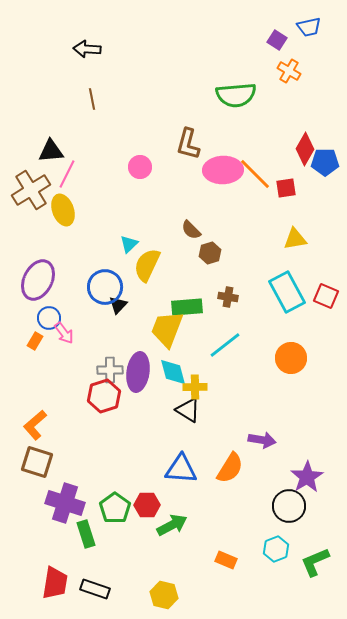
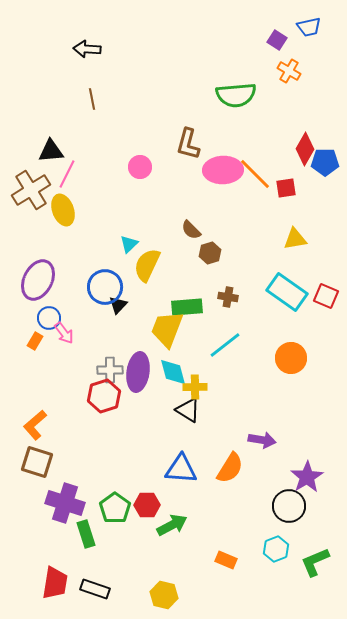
cyan rectangle at (287, 292): rotated 27 degrees counterclockwise
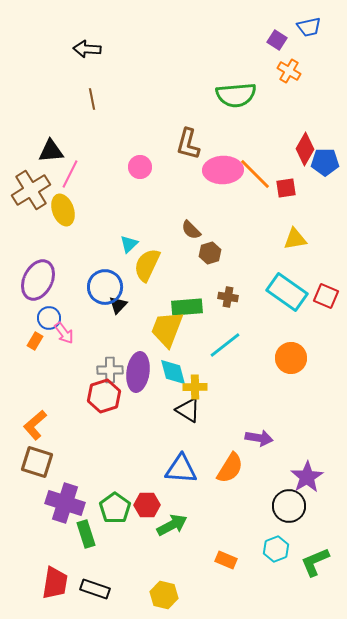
pink line at (67, 174): moved 3 px right
purple arrow at (262, 440): moved 3 px left, 2 px up
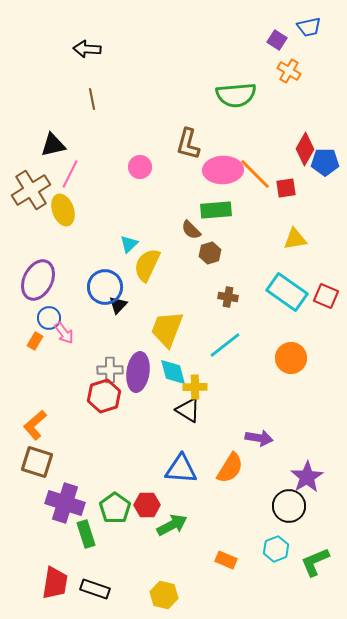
black triangle at (51, 151): moved 2 px right, 6 px up; rotated 8 degrees counterclockwise
green rectangle at (187, 307): moved 29 px right, 97 px up
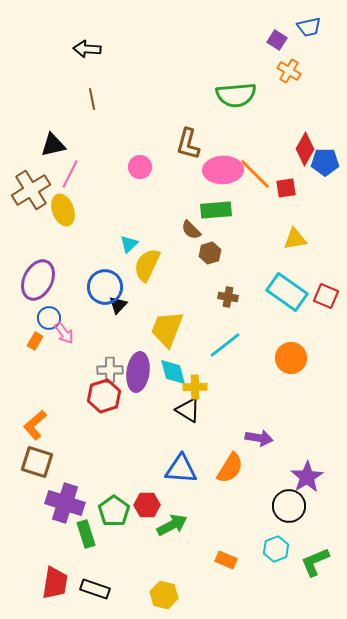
green pentagon at (115, 508): moved 1 px left, 3 px down
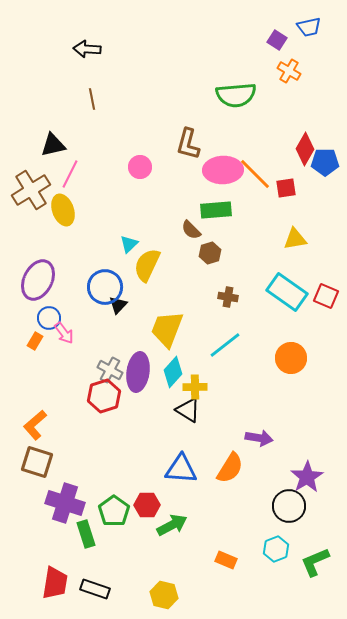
gray cross at (110, 370): rotated 30 degrees clockwise
cyan diamond at (173, 372): rotated 56 degrees clockwise
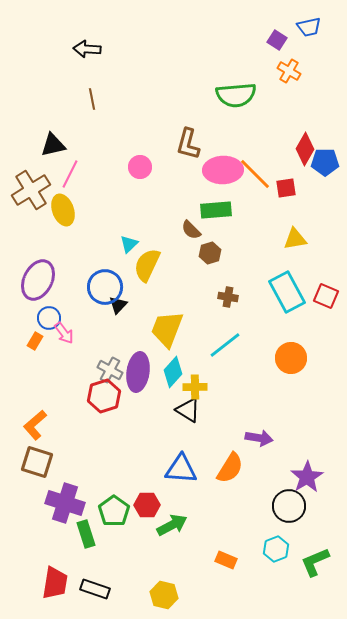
cyan rectangle at (287, 292): rotated 27 degrees clockwise
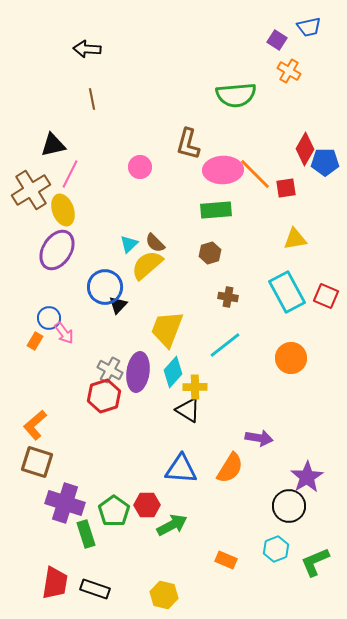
brown semicircle at (191, 230): moved 36 px left, 13 px down
yellow semicircle at (147, 265): rotated 24 degrees clockwise
purple ellipse at (38, 280): moved 19 px right, 30 px up; rotated 6 degrees clockwise
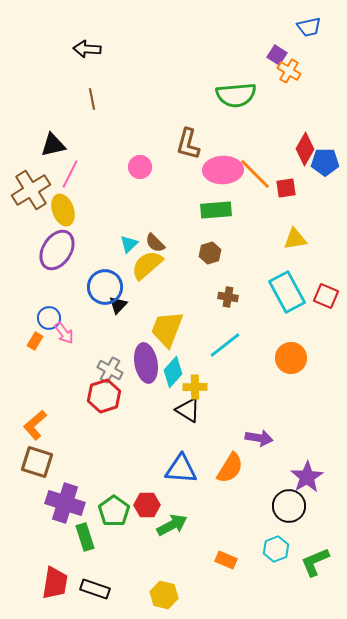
purple square at (277, 40): moved 15 px down
purple ellipse at (138, 372): moved 8 px right, 9 px up; rotated 18 degrees counterclockwise
green rectangle at (86, 534): moved 1 px left, 3 px down
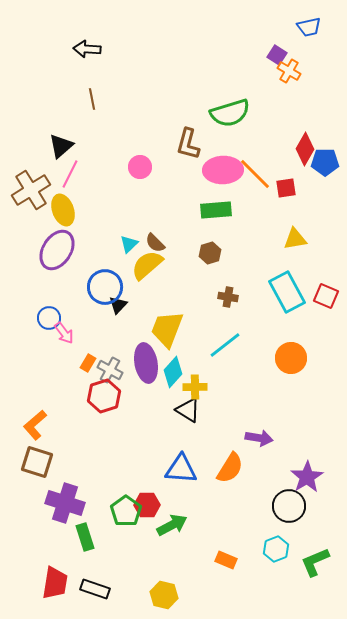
green semicircle at (236, 95): moved 6 px left, 18 px down; rotated 12 degrees counterclockwise
black triangle at (53, 145): moved 8 px right, 1 px down; rotated 28 degrees counterclockwise
orange rectangle at (35, 341): moved 53 px right, 22 px down
green pentagon at (114, 511): moved 12 px right
